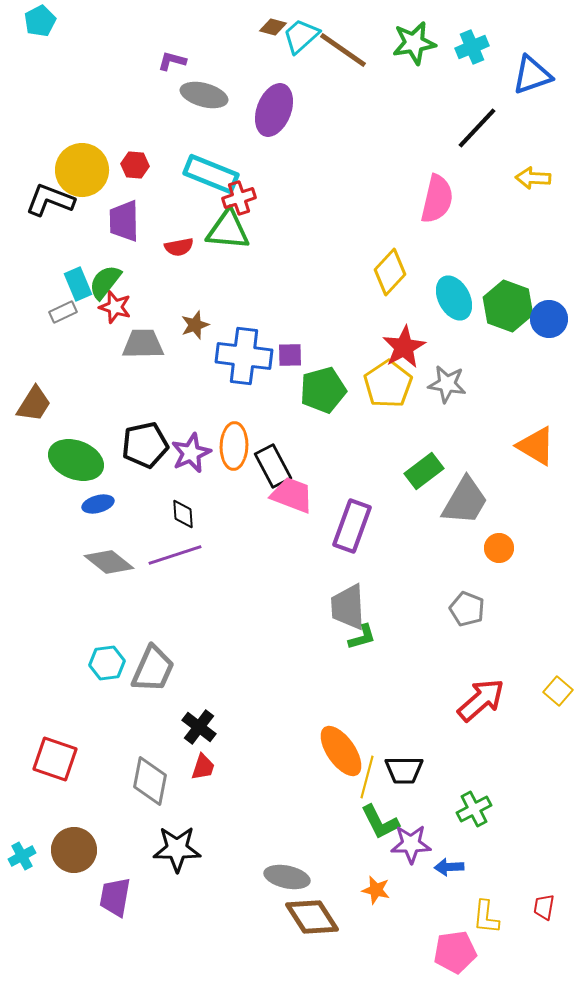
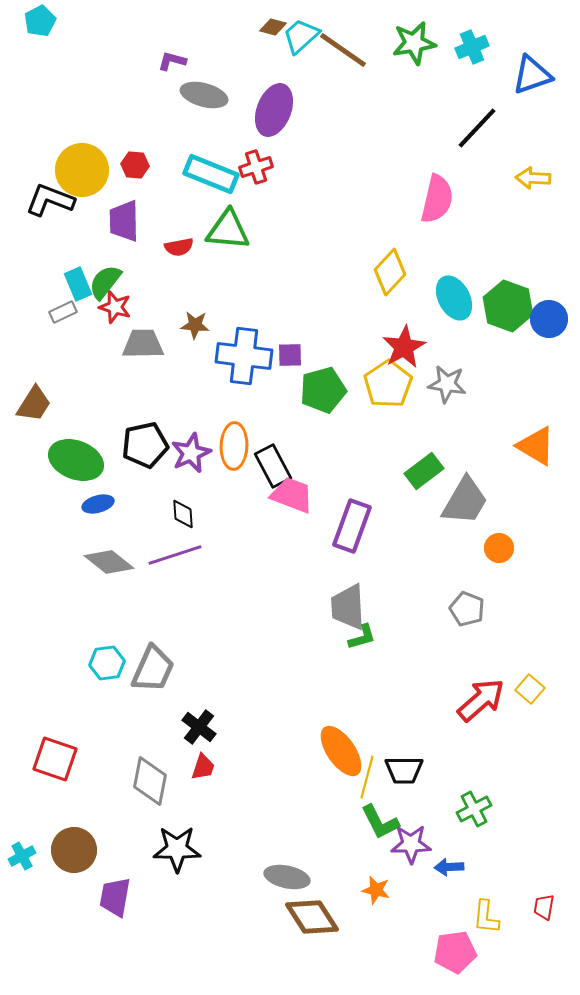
red cross at (239, 198): moved 17 px right, 31 px up
brown star at (195, 325): rotated 24 degrees clockwise
yellow square at (558, 691): moved 28 px left, 2 px up
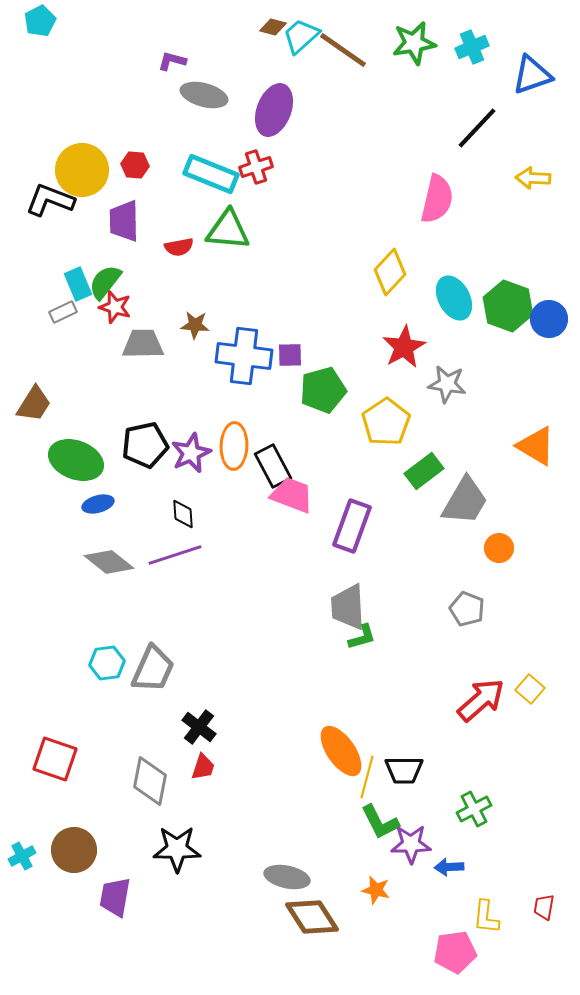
yellow pentagon at (388, 384): moved 2 px left, 38 px down
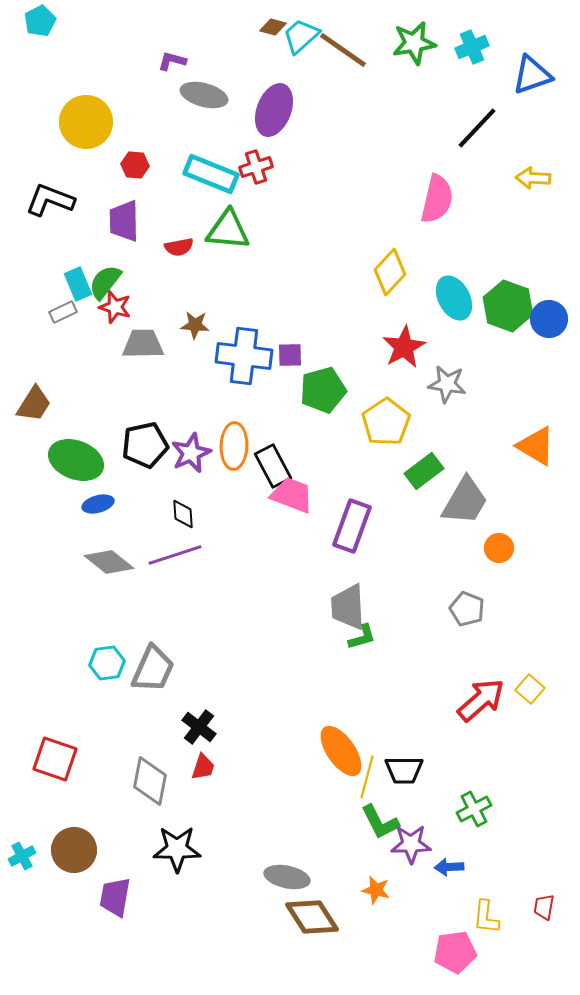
yellow circle at (82, 170): moved 4 px right, 48 px up
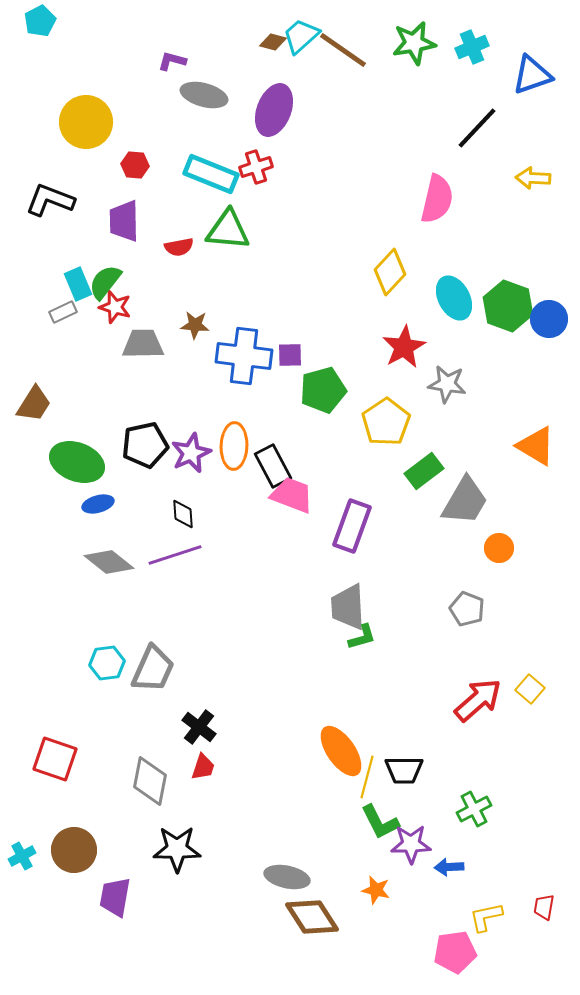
brown diamond at (273, 27): moved 15 px down
green ellipse at (76, 460): moved 1 px right, 2 px down
red arrow at (481, 700): moved 3 px left
yellow L-shape at (486, 917): rotated 72 degrees clockwise
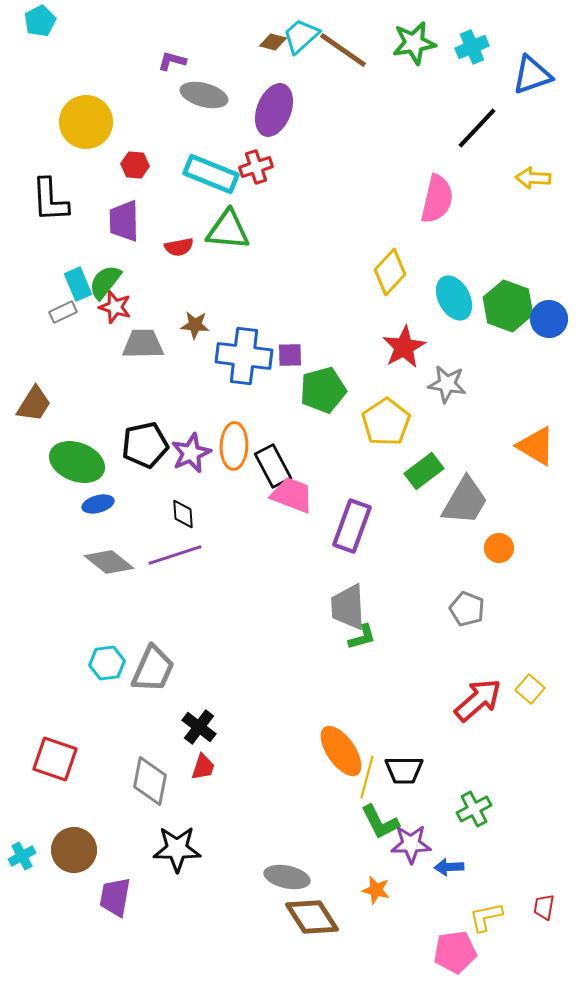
black L-shape at (50, 200): rotated 114 degrees counterclockwise
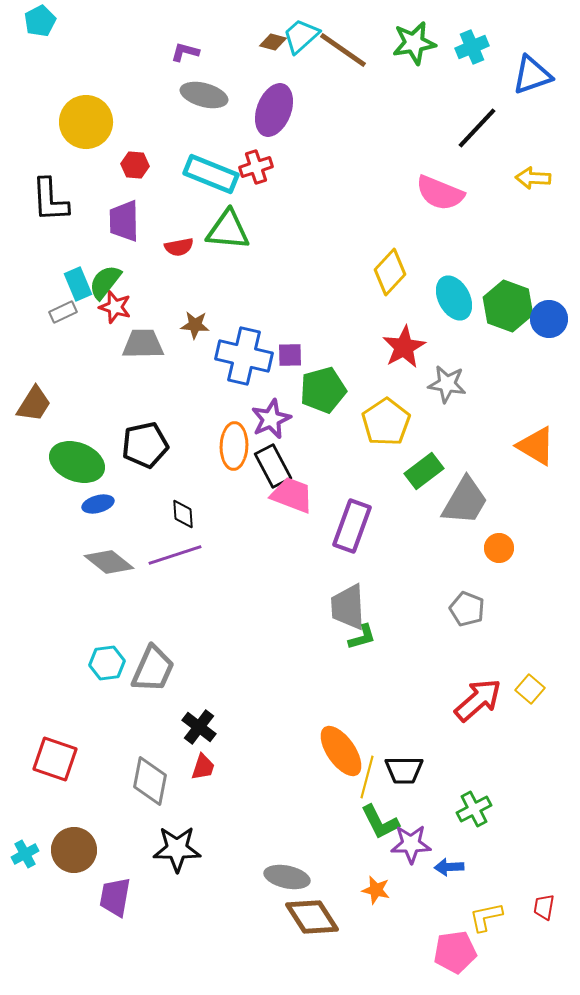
purple L-shape at (172, 61): moved 13 px right, 9 px up
pink semicircle at (437, 199): moved 3 px right, 6 px up; rotated 99 degrees clockwise
blue cross at (244, 356): rotated 6 degrees clockwise
purple star at (191, 453): moved 80 px right, 34 px up
cyan cross at (22, 856): moved 3 px right, 2 px up
